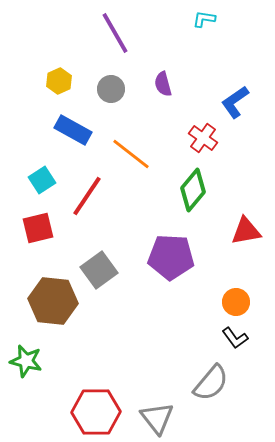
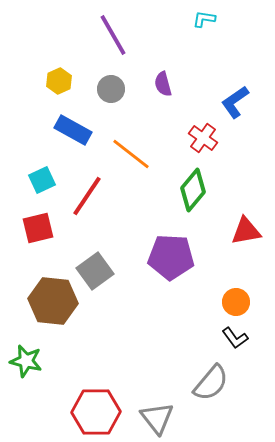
purple line: moved 2 px left, 2 px down
cyan square: rotated 8 degrees clockwise
gray square: moved 4 px left, 1 px down
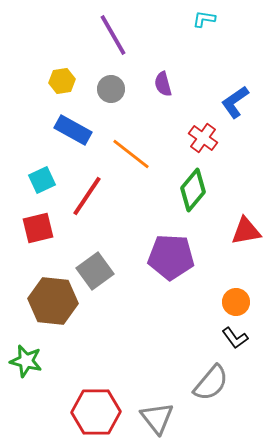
yellow hexagon: moved 3 px right; rotated 15 degrees clockwise
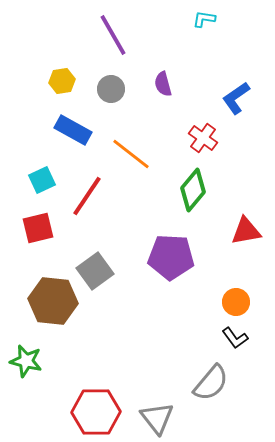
blue L-shape: moved 1 px right, 4 px up
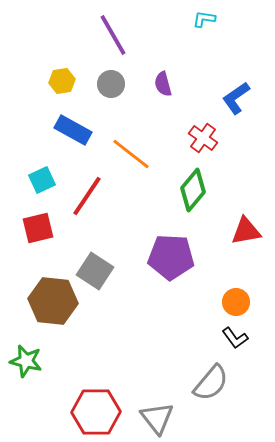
gray circle: moved 5 px up
gray square: rotated 21 degrees counterclockwise
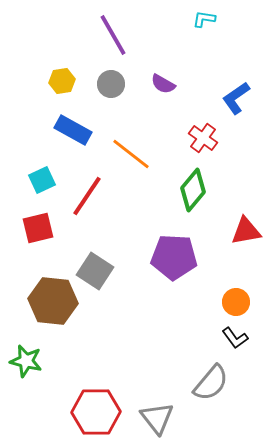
purple semicircle: rotated 45 degrees counterclockwise
purple pentagon: moved 3 px right
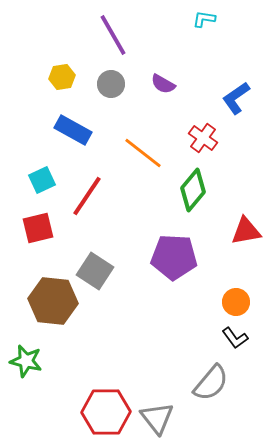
yellow hexagon: moved 4 px up
orange line: moved 12 px right, 1 px up
red hexagon: moved 10 px right
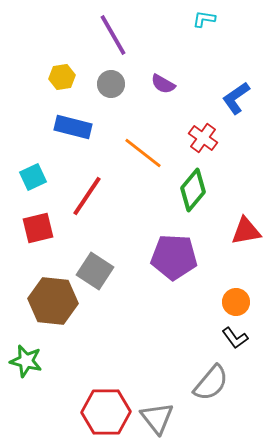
blue rectangle: moved 3 px up; rotated 15 degrees counterclockwise
cyan square: moved 9 px left, 3 px up
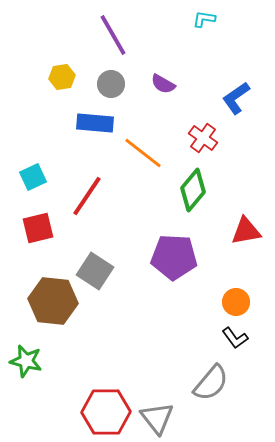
blue rectangle: moved 22 px right, 4 px up; rotated 9 degrees counterclockwise
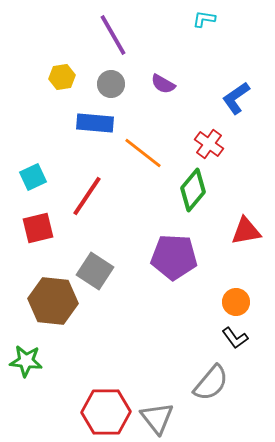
red cross: moved 6 px right, 6 px down
green star: rotated 8 degrees counterclockwise
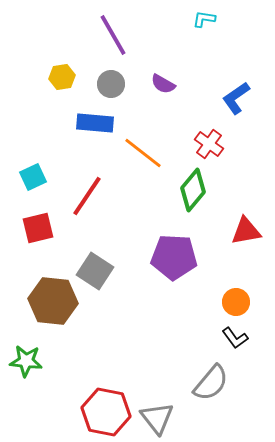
red hexagon: rotated 12 degrees clockwise
